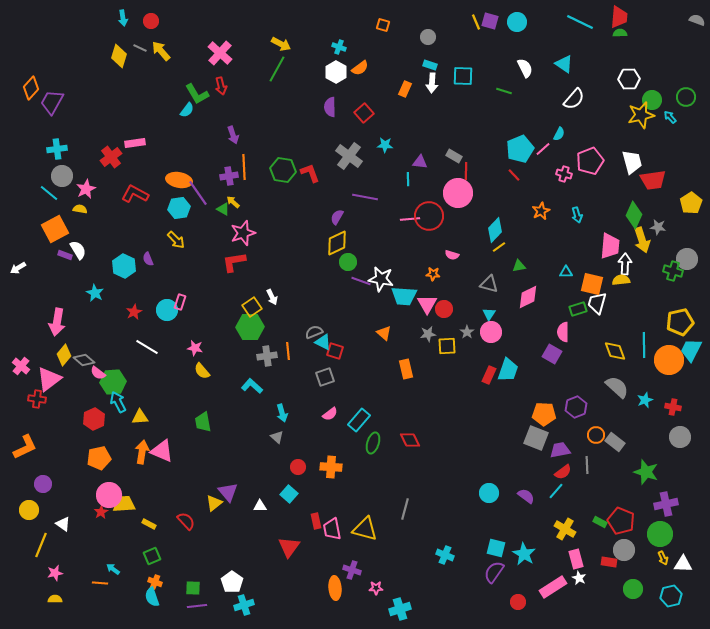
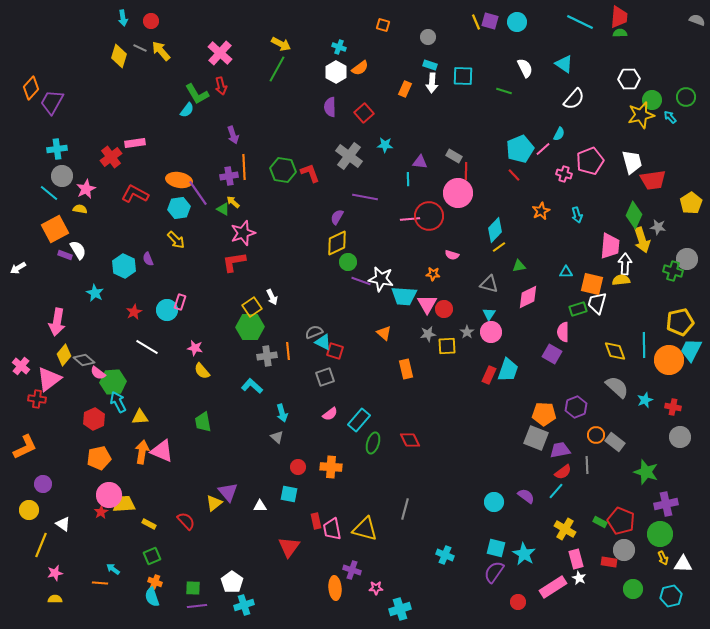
cyan circle at (489, 493): moved 5 px right, 9 px down
cyan square at (289, 494): rotated 30 degrees counterclockwise
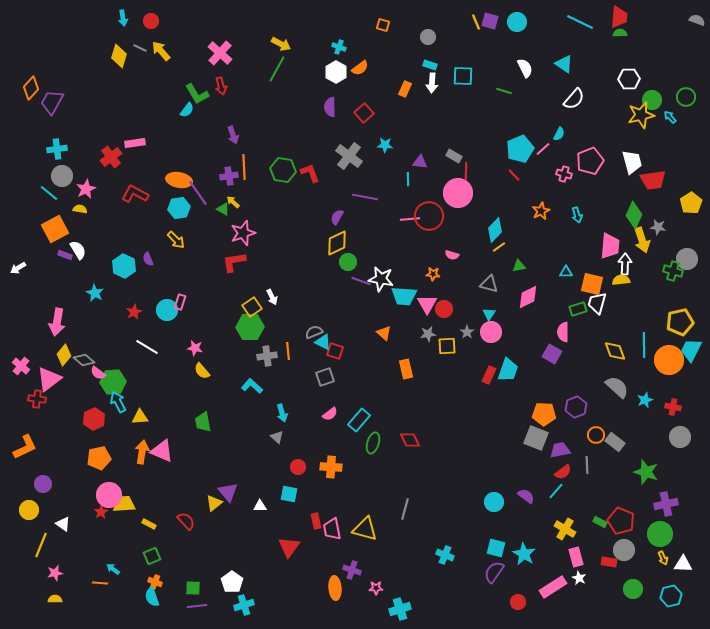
pink rectangle at (576, 559): moved 2 px up
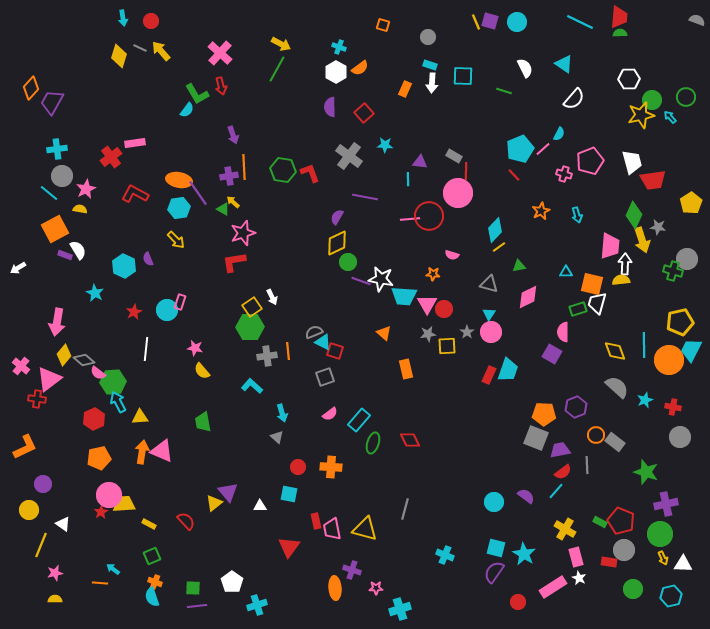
white line at (147, 347): moved 1 px left, 2 px down; rotated 65 degrees clockwise
cyan cross at (244, 605): moved 13 px right
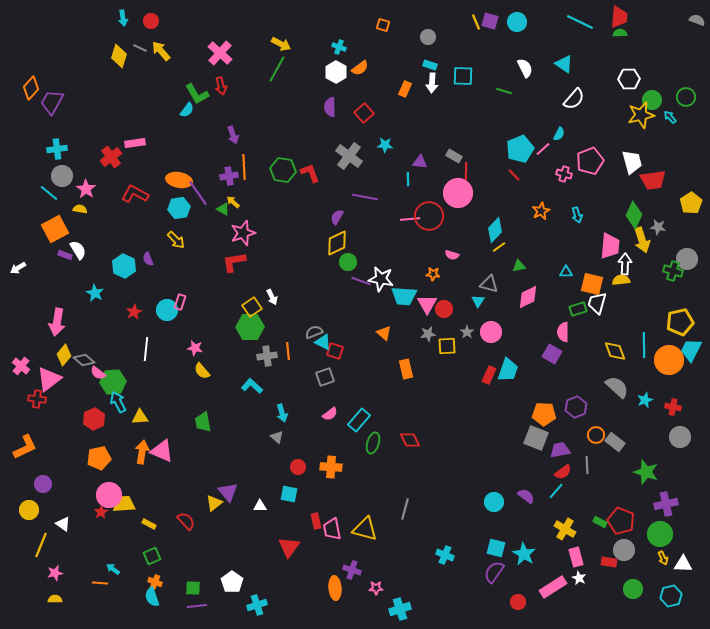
pink star at (86, 189): rotated 12 degrees counterclockwise
cyan triangle at (489, 314): moved 11 px left, 13 px up
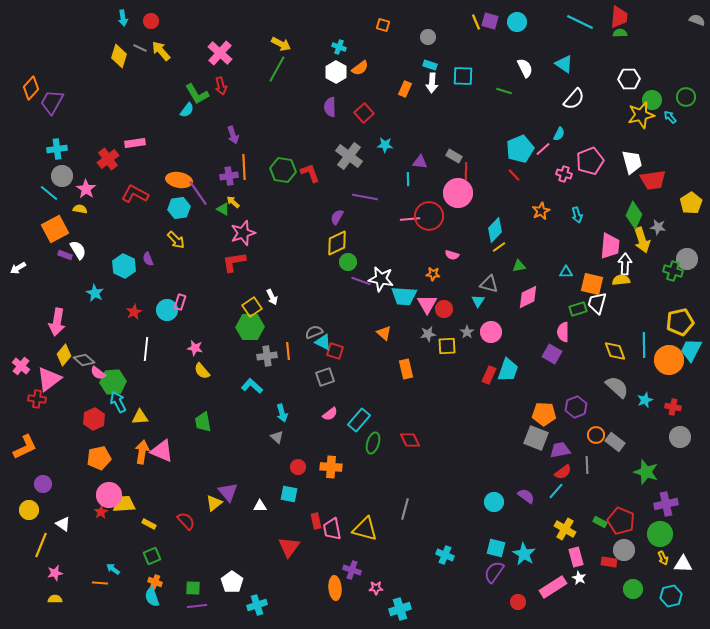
red cross at (111, 157): moved 3 px left, 2 px down
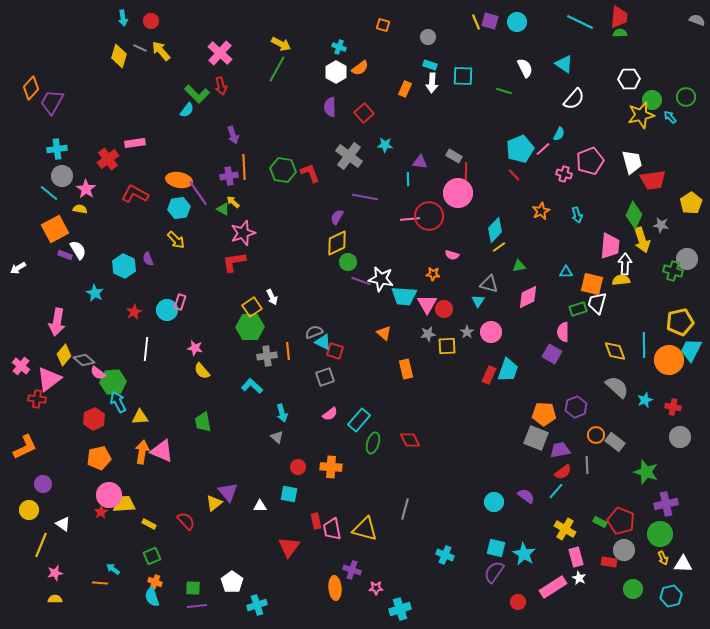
green L-shape at (197, 94): rotated 15 degrees counterclockwise
gray star at (658, 227): moved 3 px right, 2 px up
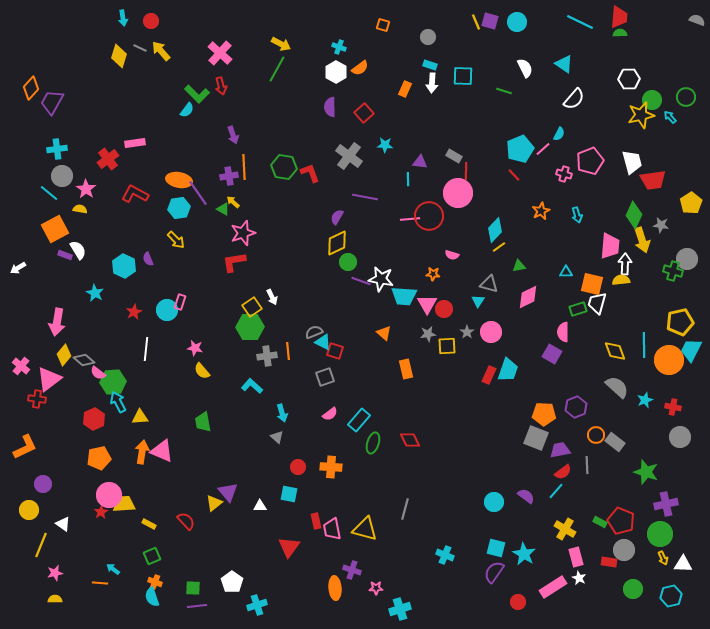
green hexagon at (283, 170): moved 1 px right, 3 px up
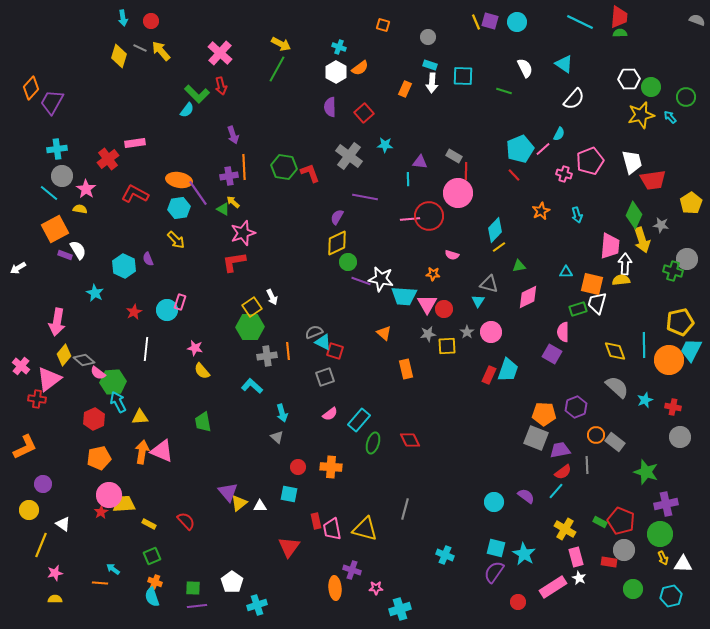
green circle at (652, 100): moved 1 px left, 13 px up
yellow triangle at (214, 503): moved 25 px right
